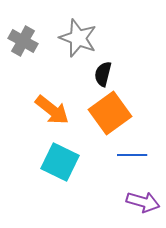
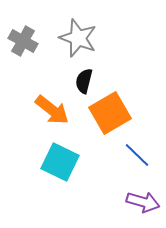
black semicircle: moved 19 px left, 7 px down
orange square: rotated 6 degrees clockwise
blue line: moved 5 px right; rotated 44 degrees clockwise
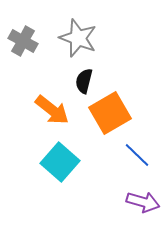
cyan square: rotated 15 degrees clockwise
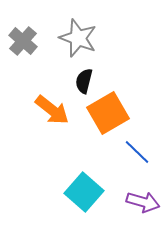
gray cross: rotated 12 degrees clockwise
orange square: moved 2 px left
blue line: moved 3 px up
cyan square: moved 24 px right, 30 px down
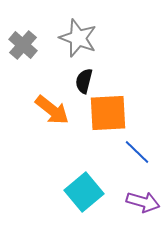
gray cross: moved 4 px down
orange square: rotated 27 degrees clockwise
cyan square: rotated 9 degrees clockwise
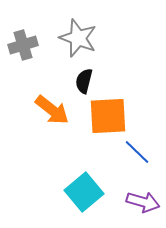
gray cross: rotated 32 degrees clockwise
orange square: moved 3 px down
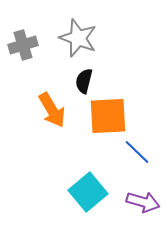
orange arrow: rotated 21 degrees clockwise
cyan square: moved 4 px right
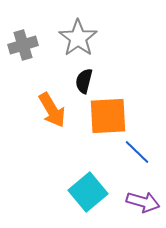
gray star: rotated 15 degrees clockwise
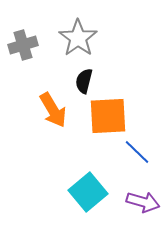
orange arrow: moved 1 px right
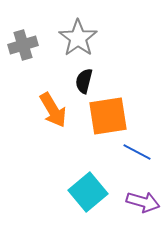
orange square: rotated 6 degrees counterclockwise
blue line: rotated 16 degrees counterclockwise
